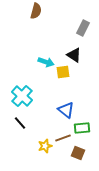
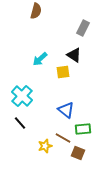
cyan arrow: moved 6 px left, 3 px up; rotated 119 degrees clockwise
green rectangle: moved 1 px right, 1 px down
brown line: rotated 49 degrees clockwise
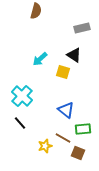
gray rectangle: moved 1 px left; rotated 49 degrees clockwise
yellow square: rotated 24 degrees clockwise
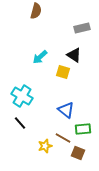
cyan arrow: moved 2 px up
cyan cross: rotated 10 degrees counterclockwise
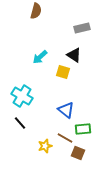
brown line: moved 2 px right
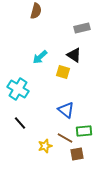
cyan cross: moved 4 px left, 7 px up
green rectangle: moved 1 px right, 2 px down
brown square: moved 1 px left, 1 px down; rotated 32 degrees counterclockwise
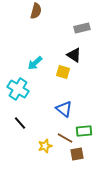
cyan arrow: moved 5 px left, 6 px down
blue triangle: moved 2 px left, 1 px up
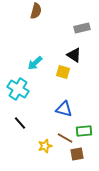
blue triangle: rotated 24 degrees counterclockwise
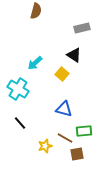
yellow square: moved 1 px left, 2 px down; rotated 24 degrees clockwise
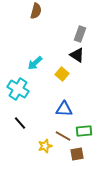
gray rectangle: moved 2 px left, 6 px down; rotated 56 degrees counterclockwise
black triangle: moved 3 px right
blue triangle: rotated 12 degrees counterclockwise
brown line: moved 2 px left, 2 px up
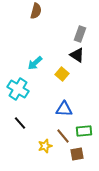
brown line: rotated 21 degrees clockwise
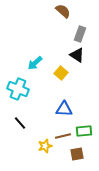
brown semicircle: moved 27 px right; rotated 63 degrees counterclockwise
yellow square: moved 1 px left, 1 px up
cyan cross: rotated 10 degrees counterclockwise
brown line: rotated 63 degrees counterclockwise
